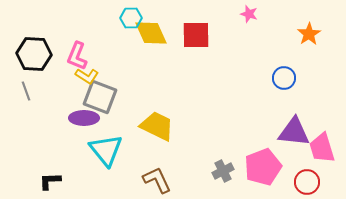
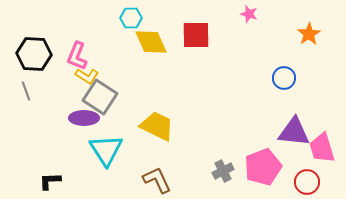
yellow diamond: moved 9 px down
gray square: rotated 12 degrees clockwise
cyan triangle: rotated 6 degrees clockwise
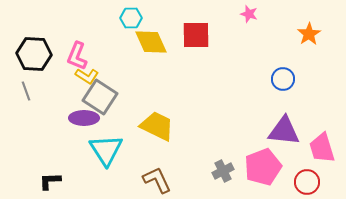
blue circle: moved 1 px left, 1 px down
purple triangle: moved 10 px left, 1 px up
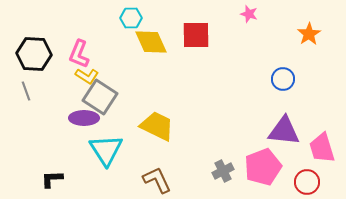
pink L-shape: moved 2 px right, 2 px up
black L-shape: moved 2 px right, 2 px up
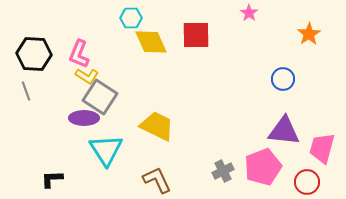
pink star: moved 1 px up; rotated 18 degrees clockwise
pink trapezoid: rotated 32 degrees clockwise
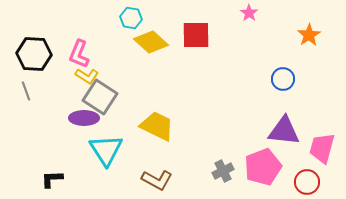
cyan hexagon: rotated 10 degrees clockwise
orange star: moved 1 px down
yellow diamond: rotated 24 degrees counterclockwise
brown L-shape: rotated 144 degrees clockwise
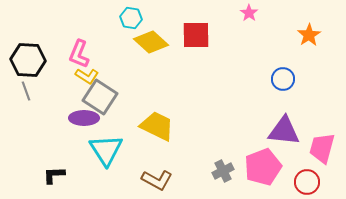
black hexagon: moved 6 px left, 6 px down
black L-shape: moved 2 px right, 4 px up
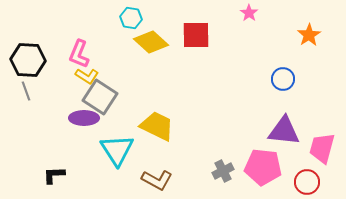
cyan triangle: moved 11 px right
pink pentagon: rotated 27 degrees clockwise
